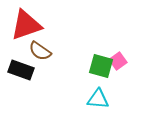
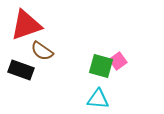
brown semicircle: moved 2 px right
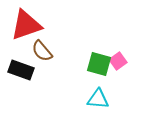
brown semicircle: rotated 15 degrees clockwise
green square: moved 2 px left, 2 px up
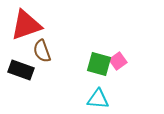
brown semicircle: rotated 20 degrees clockwise
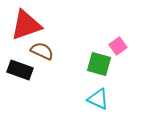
brown semicircle: rotated 135 degrees clockwise
pink square: moved 15 px up
black rectangle: moved 1 px left
cyan triangle: rotated 20 degrees clockwise
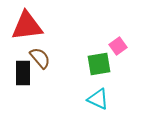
red triangle: moved 1 px right, 1 px down; rotated 12 degrees clockwise
brown semicircle: moved 2 px left, 7 px down; rotated 25 degrees clockwise
green square: rotated 25 degrees counterclockwise
black rectangle: moved 3 px right, 3 px down; rotated 70 degrees clockwise
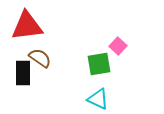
pink square: rotated 12 degrees counterclockwise
brown semicircle: rotated 15 degrees counterclockwise
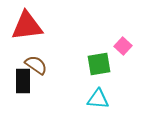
pink square: moved 5 px right
brown semicircle: moved 4 px left, 7 px down
black rectangle: moved 8 px down
cyan triangle: rotated 20 degrees counterclockwise
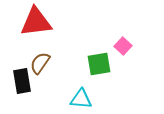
red triangle: moved 9 px right, 4 px up
brown semicircle: moved 4 px right, 2 px up; rotated 90 degrees counterclockwise
black rectangle: moved 1 px left; rotated 10 degrees counterclockwise
cyan triangle: moved 17 px left
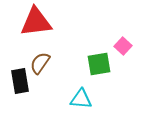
black rectangle: moved 2 px left
